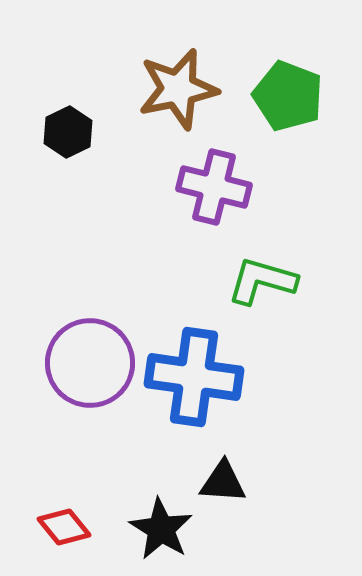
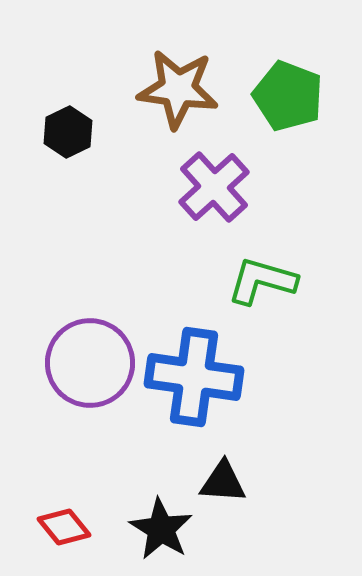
brown star: rotated 20 degrees clockwise
purple cross: rotated 34 degrees clockwise
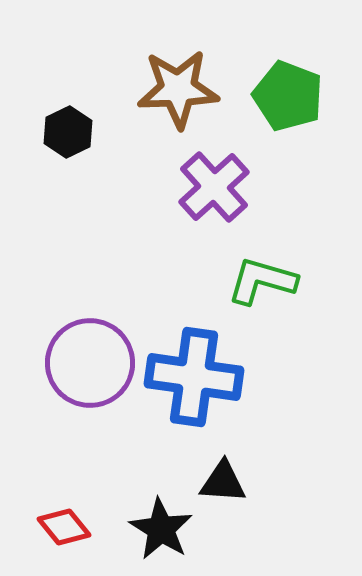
brown star: rotated 10 degrees counterclockwise
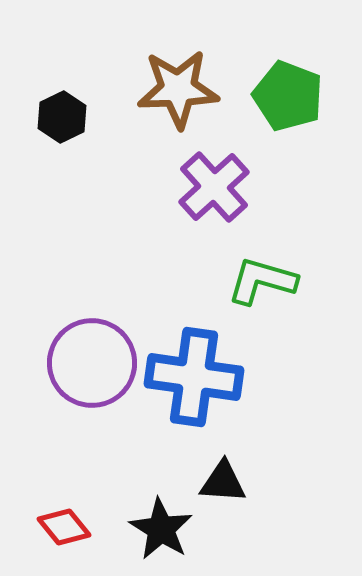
black hexagon: moved 6 px left, 15 px up
purple circle: moved 2 px right
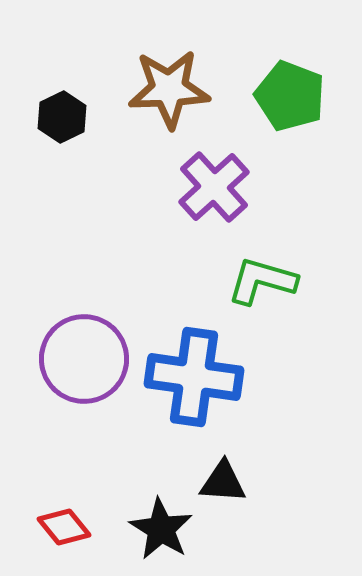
brown star: moved 9 px left
green pentagon: moved 2 px right
purple circle: moved 8 px left, 4 px up
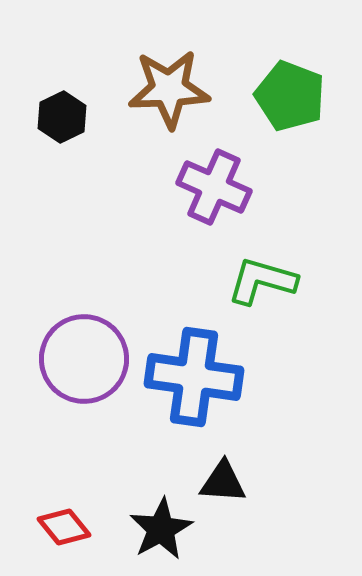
purple cross: rotated 24 degrees counterclockwise
black star: rotated 12 degrees clockwise
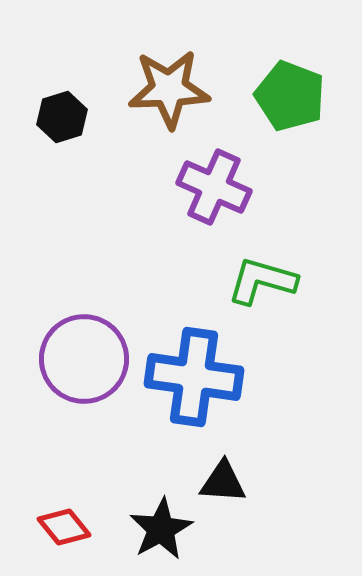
black hexagon: rotated 9 degrees clockwise
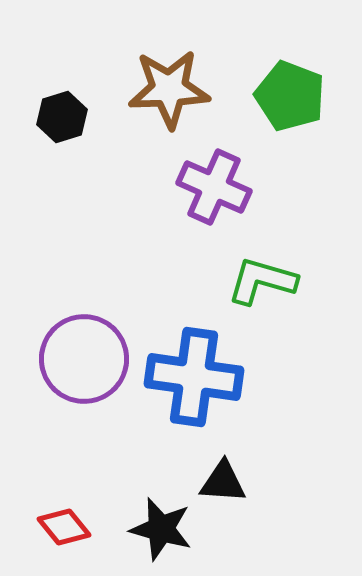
black star: rotated 28 degrees counterclockwise
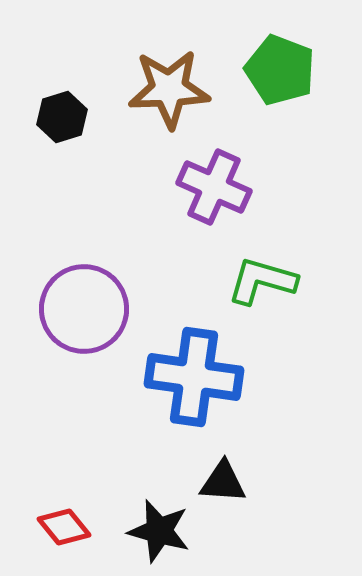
green pentagon: moved 10 px left, 26 px up
purple circle: moved 50 px up
black star: moved 2 px left, 2 px down
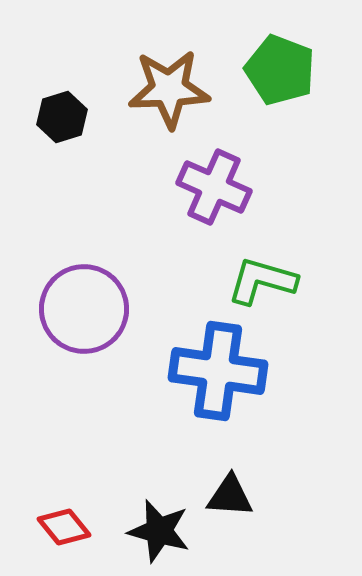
blue cross: moved 24 px right, 6 px up
black triangle: moved 7 px right, 14 px down
